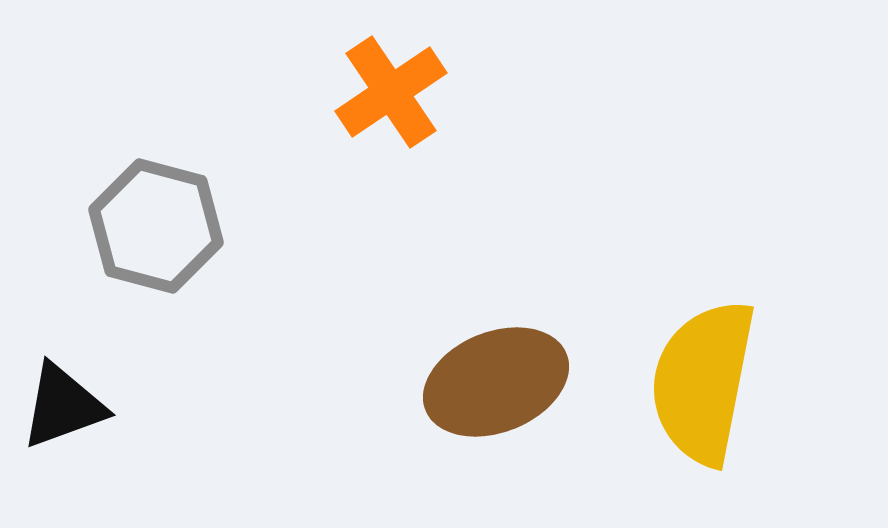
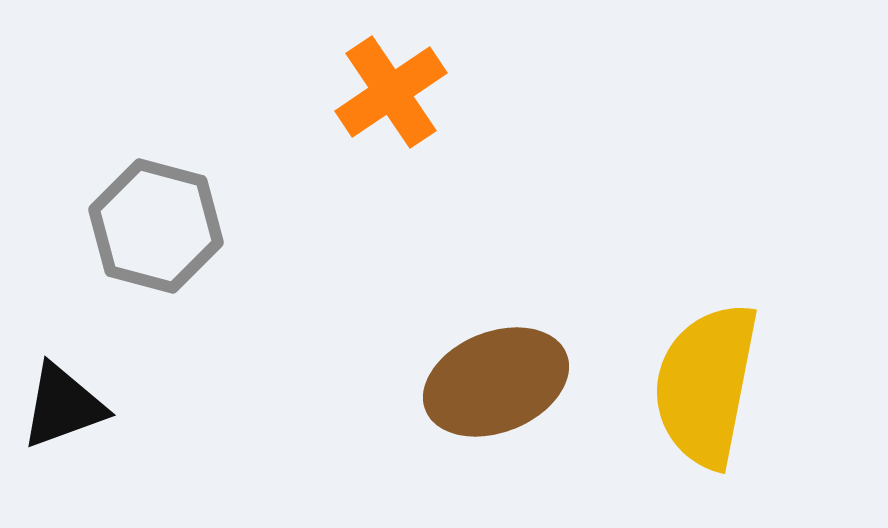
yellow semicircle: moved 3 px right, 3 px down
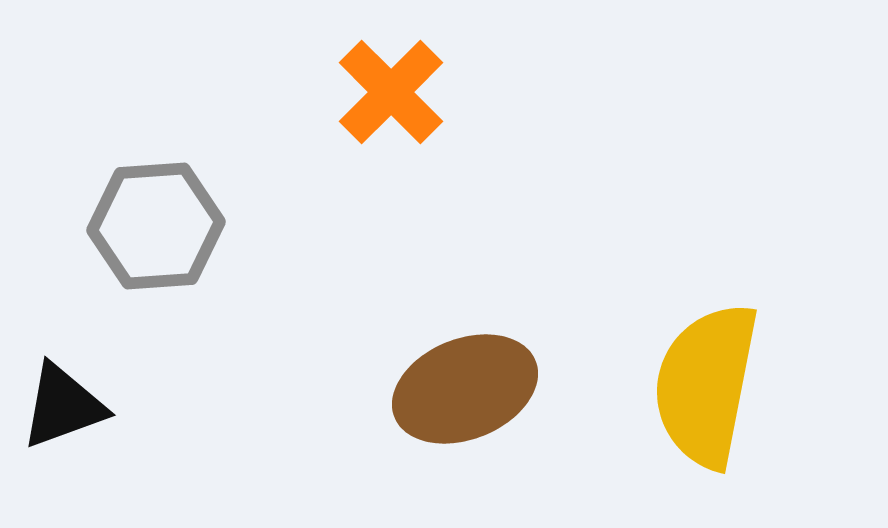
orange cross: rotated 11 degrees counterclockwise
gray hexagon: rotated 19 degrees counterclockwise
brown ellipse: moved 31 px left, 7 px down
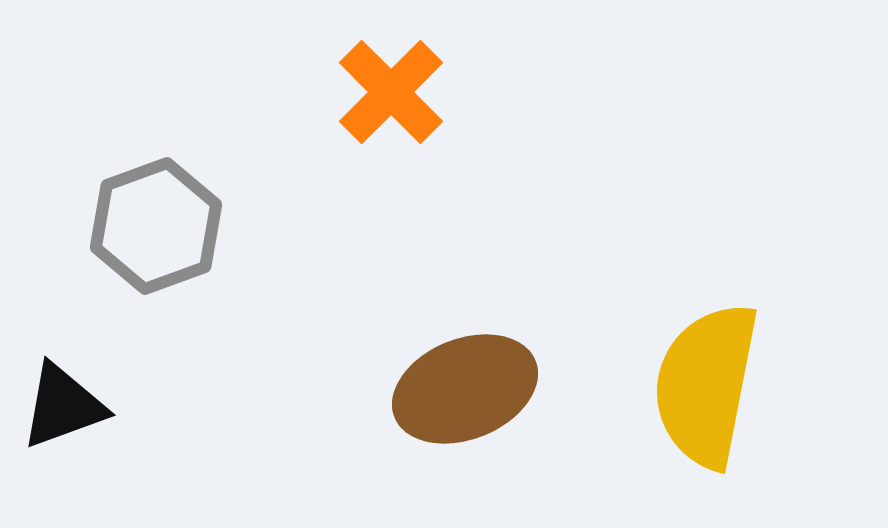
gray hexagon: rotated 16 degrees counterclockwise
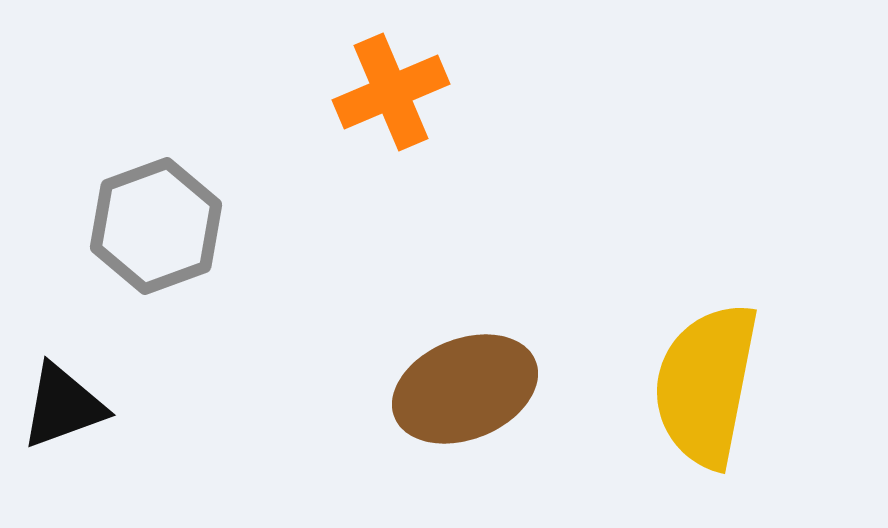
orange cross: rotated 22 degrees clockwise
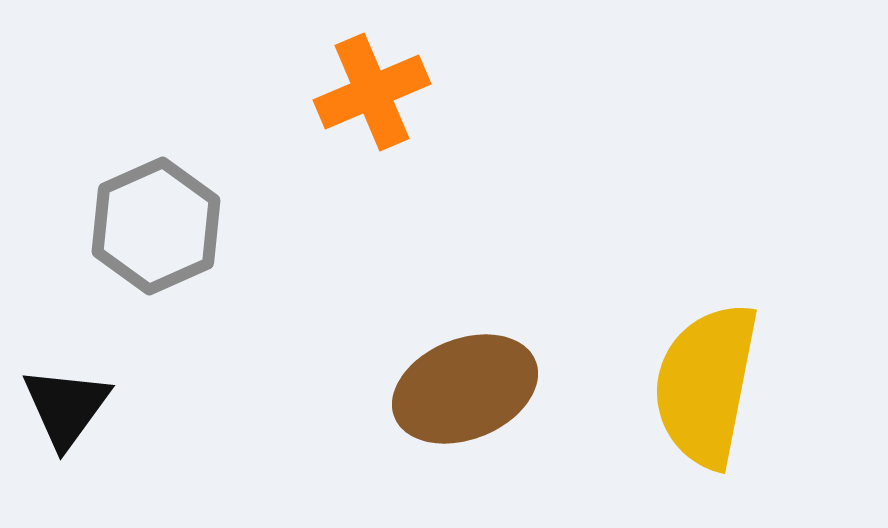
orange cross: moved 19 px left
gray hexagon: rotated 4 degrees counterclockwise
black triangle: moved 3 px right, 1 px down; rotated 34 degrees counterclockwise
